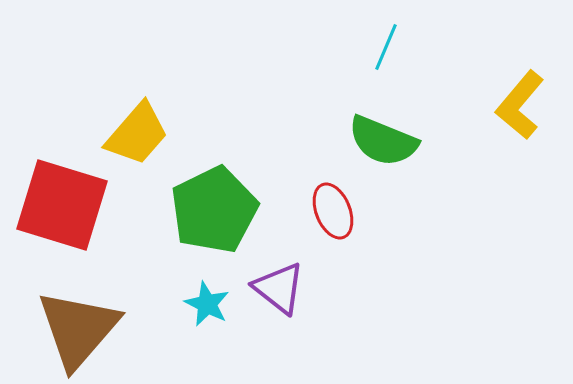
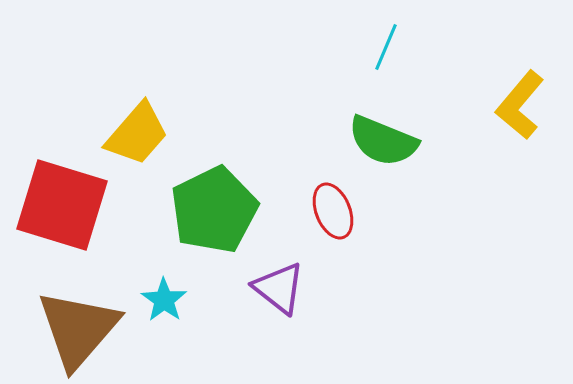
cyan star: moved 43 px left, 4 px up; rotated 9 degrees clockwise
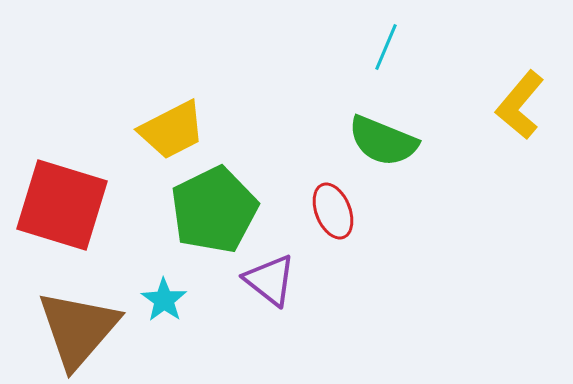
yellow trapezoid: moved 35 px right, 4 px up; rotated 22 degrees clockwise
purple triangle: moved 9 px left, 8 px up
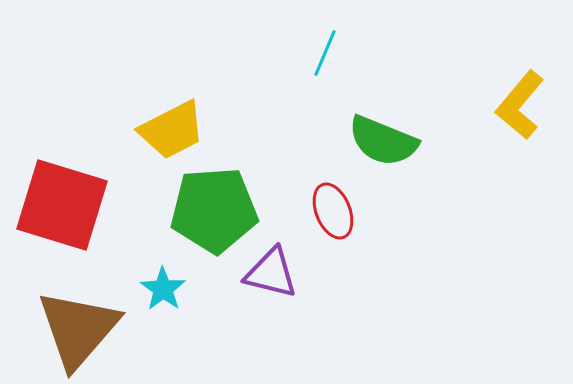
cyan line: moved 61 px left, 6 px down
green pentagon: rotated 22 degrees clockwise
purple triangle: moved 1 px right, 7 px up; rotated 24 degrees counterclockwise
cyan star: moved 1 px left, 11 px up
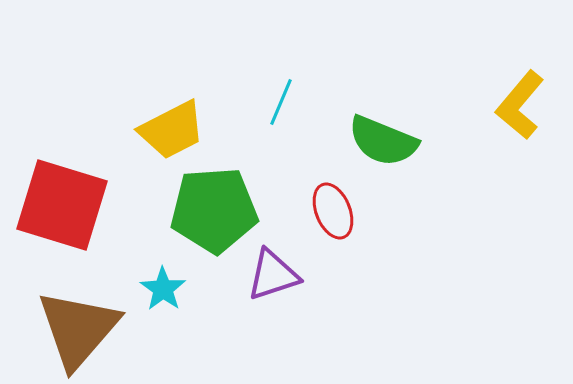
cyan line: moved 44 px left, 49 px down
purple triangle: moved 2 px right, 2 px down; rotated 32 degrees counterclockwise
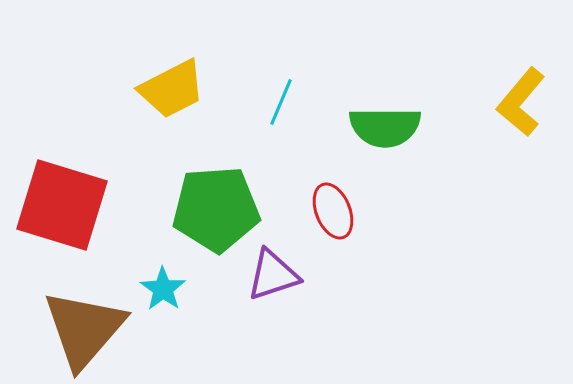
yellow L-shape: moved 1 px right, 3 px up
yellow trapezoid: moved 41 px up
green semicircle: moved 2 px right, 14 px up; rotated 22 degrees counterclockwise
green pentagon: moved 2 px right, 1 px up
brown triangle: moved 6 px right
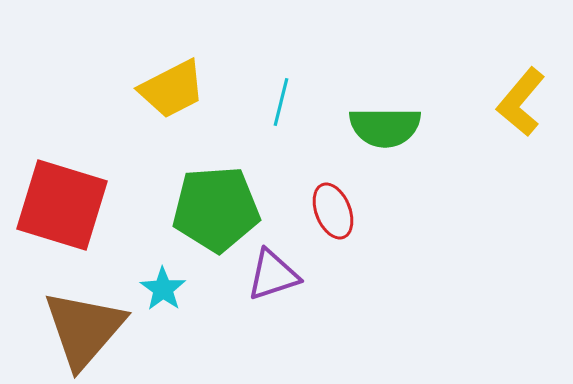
cyan line: rotated 9 degrees counterclockwise
